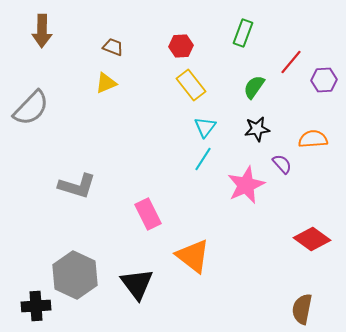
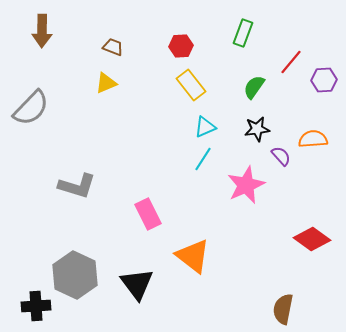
cyan triangle: rotated 30 degrees clockwise
purple semicircle: moved 1 px left, 8 px up
brown semicircle: moved 19 px left
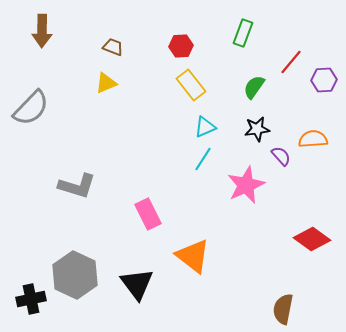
black cross: moved 5 px left, 7 px up; rotated 8 degrees counterclockwise
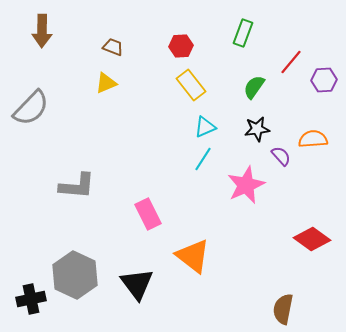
gray L-shape: rotated 12 degrees counterclockwise
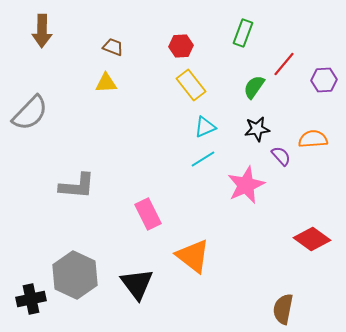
red line: moved 7 px left, 2 px down
yellow triangle: rotated 20 degrees clockwise
gray semicircle: moved 1 px left, 5 px down
cyan line: rotated 25 degrees clockwise
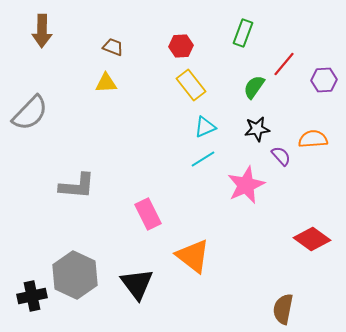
black cross: moved 1 px right, 3 px up
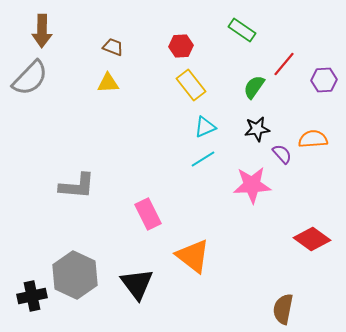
green rectangle: moved 1 px left, 3 px up; rotated 76 degrees counterclockwise
yellow triangle: moved 2 px right
gray semicircle: moved 35 px up
purple semicircle: moved 1 px right, 2 px up
pink star: moved 6 px right; rotated 21 degrees clockwise
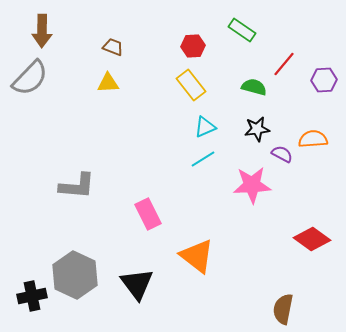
red hexagon: moved 12 px right
green semicircle: rotated 70 degrees clockwise
purple semicircle: rotated 20 degrees counterclockwise
orange triangle: moved 4 px right
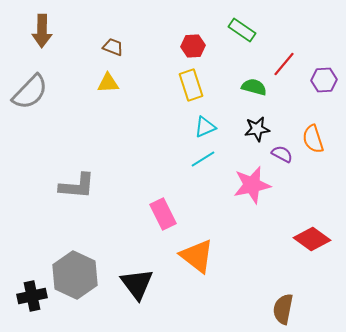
gray semicircle: moved 14 px down
yellow rectangle: rotated 20 degrees clockwise
orange semicircle: rotated 104 degrees counterclockwise
pink star: rotated 9 degrees counterclockwise
pink rectangle: moved 15 px right
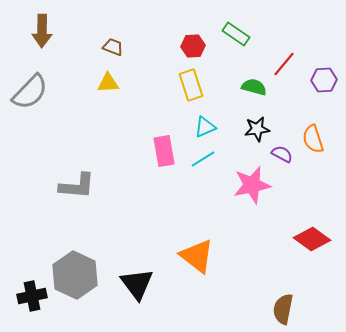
green rectangle: moved 6 px left, 4 px down
pink rectangle: moved 1 px right, 63 px up; rotated 16 degrees clockwise
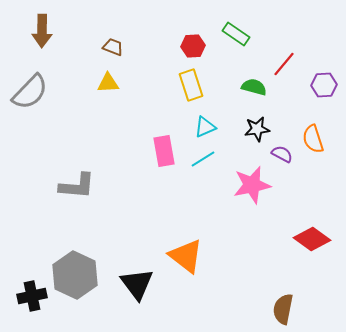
purple hexagon: moved 5 px down
orange triangle: moved 11 px left
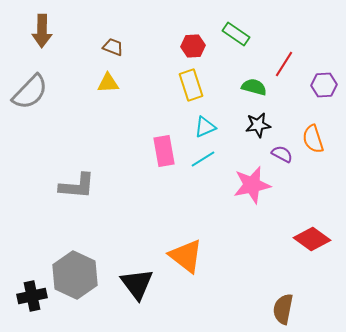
red line: rotated 8 degrees counterclockwise
black star: moved 1 px right, 4 px up
